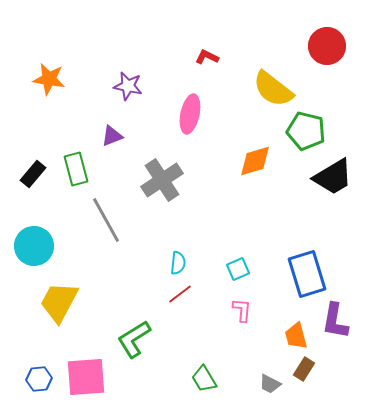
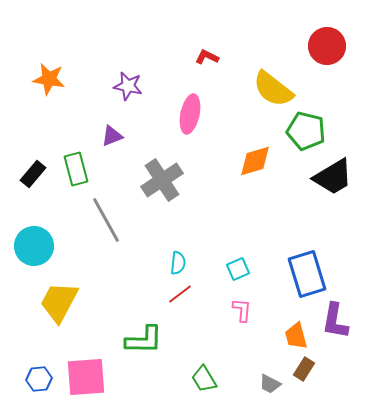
green L-shape: moved 10 px right, 1 px down; rotated 147 degrees counterclockwise
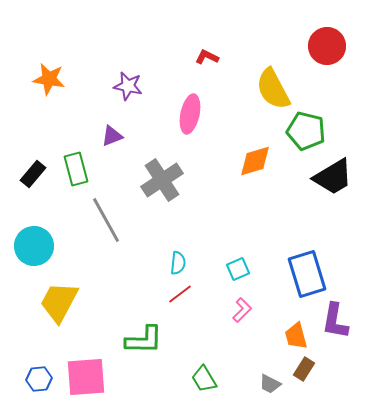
yellow semicircle: rotated 24 degrees clockwise
pink L-shape: rotated 40 degrees clockwise
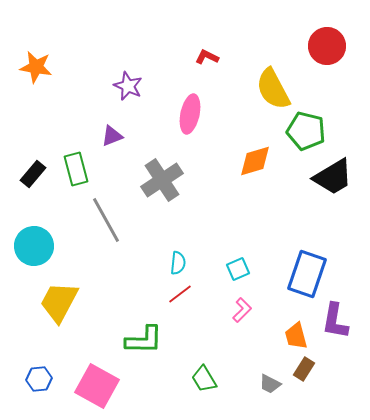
orange star: moved 13 px left, 12 px up
purple star: rotated 12 degrees clockwise
blue rectangle: rotated 36 degrees clockwise
pink square: moved 11 px right, 9 px down; rotated 33 degrees clockwise
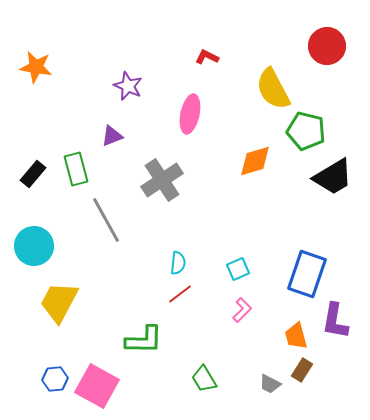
brown rectangle: moved 2 px left, 1 px down
blue hexagon: moved 16 px right
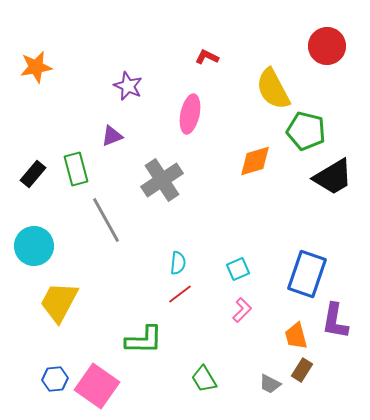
orange star: rotated 20 degrees counterclockwise
pink square: rotated 6 degrees clockwise
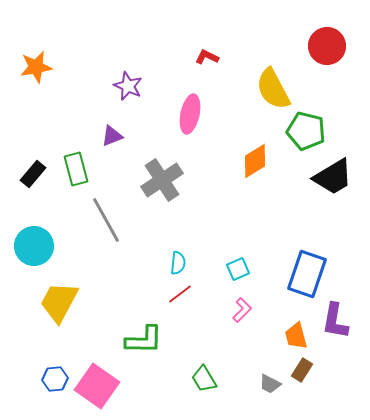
orange diamond: rotated 15 degrees counterclockwise
